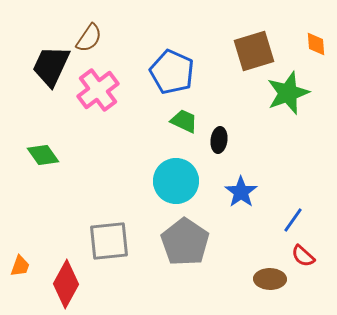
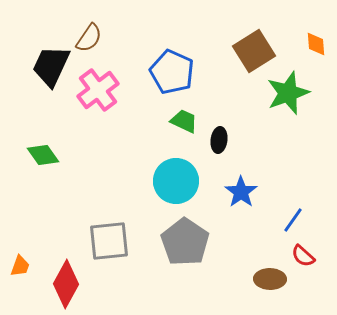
brown square: rotated 15 degrees counterclockwise
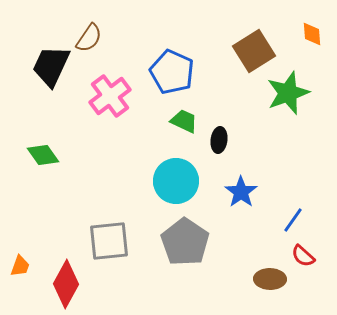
orange diamond: moved 4 px left, 10 px up
pink cross: moved 12 px right, 6 px down
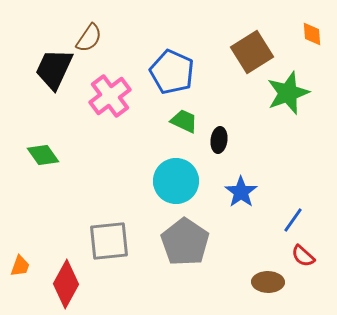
brown square: moved 2 px left, 1 px down
black trapezoid: moved 3 px right, 3 px down
brown ellipse: moved 2 px left, 3 px down
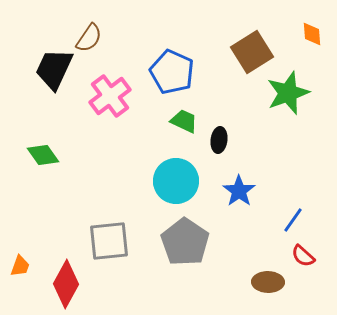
blue star: moved 2 px left, 1 px up
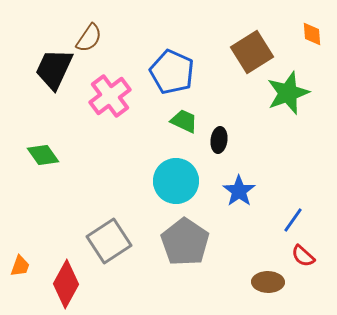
gray square: rotated 27 degrees counterclockwise
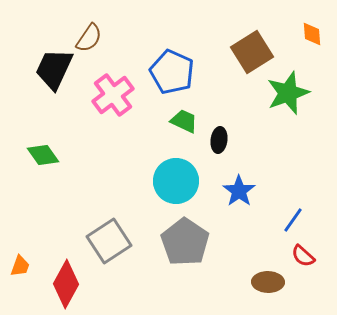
pink cross: moved 3 px right, 1 px up
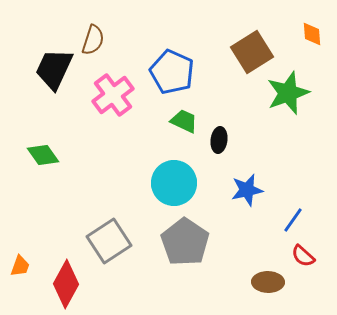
brown semicircle: moved 4 px right, 2 px down; rotated 16 degrees counterclockwise
cyan circle: moved 2 px left, 2 px down
blue star: moved 8 px right, 1 px up; rotated 24 degrees clockwise
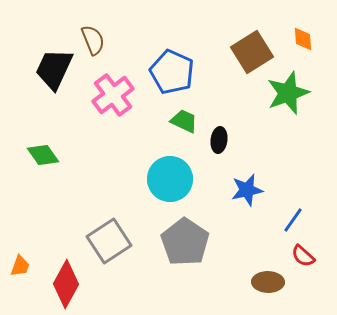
orange diamond: moved 9 px left, 5 px down
brown semicircle: rotated 40 degrees counterclockwise
cyan circle: moved 4 px left, 4 px up
